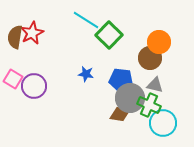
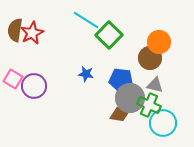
brown semicircle: moved 7 px up
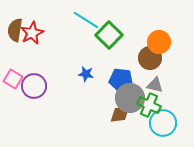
brown diamond: rotated 15 degrees counterclockwise
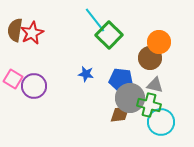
cyan line: moved 9 px right; rotated 20 degrees clockwise
green cross: rotated 10 degrees counterclockwise
cyan circle: moved 2 px left, 1 px up
